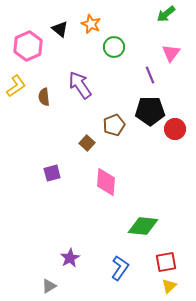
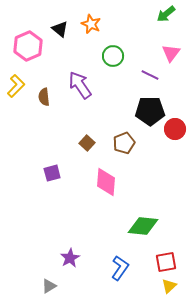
green circle: moved 1 px left, 9 px down
purple line: rotated 42 degrees counterclockwise
yellow L-shape: rotated 10 degrees counterclockwise
brown pentagon: moved 10 px right, 18 px down
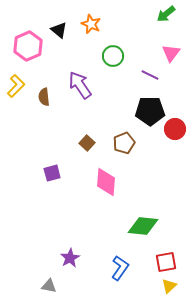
black triangle: moved 1 px left, 1 px down
gray triangle: rotated 42 degrees clockwise
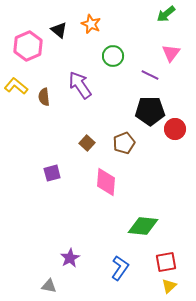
yellow L-shape: rotated 95 degrees counterclockwise
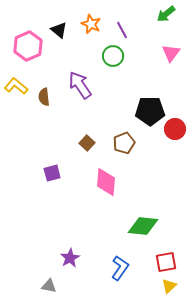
purple line: moved 28 px left, 45 px up; rotated 36 degrees clockwise
